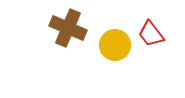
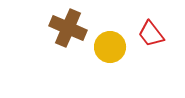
yellow circle: moved 5 px left, 2 px down
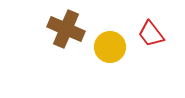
brown cross: moved 2 px left, 1 px down
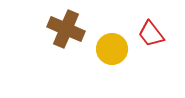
yellow circle: moved 2 px right, 2 px down
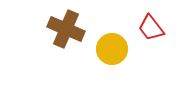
red trapezoid: moved 6 px up
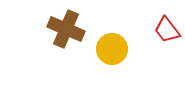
red trapezoid: moved 16 px right, 2 px down
